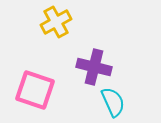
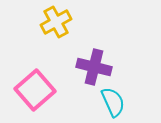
pink square: rotated 30 degrees clockwise
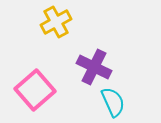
purple cross: rotated 12 degrees clockwise
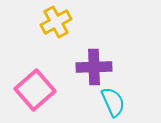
purple cross: rotated 28 degrees counterclockwise
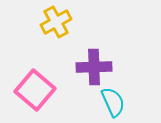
pink square: rotated 9 degrees counterclockwise
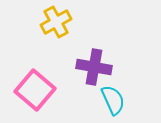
purple cross: rotated 12 degrees clockwise
cyan semicircle: moved 2 px up
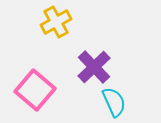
purple cross: rotated 36 degrees clockwise
cyan semicircle: moved 1 px right, 2 px down
